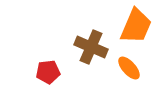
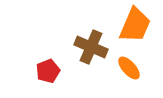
orange trapezoid: moved 1 px left, 1 px up
red pentagon: moved 1 px up; rotated 15 degrees counterclockwise
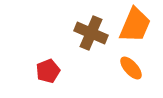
brown cross: moved 14 px up
orange ellipse: moved 2 px right
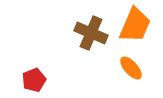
red pentagon: moved 14 px left, 9 px down
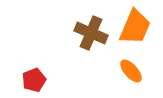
orange trapezoid: moved 2 px down
orange ellipse: moved 3 px down
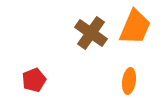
brown cross: rotated 12 degrees clockwise
orange ellipse: moved 2 px left, 10 px down; rotated 50 degrees clockwise
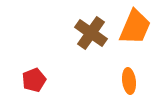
orange ellipse: rotated 15 degrees counterclockwise
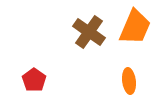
brown cross: moved 2 px left, 1 px up
red pentagon: rotated 15 degrees counterclockwise
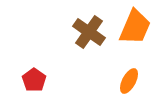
orange ellipse: rotated 35 degrees clockwise
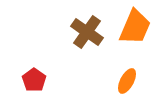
brown cross: moved 2 px left
orange ellipse: moved 2 px left
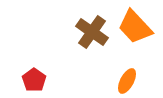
orange trapezoid: rotated 114 degrees clockwise
brown cross: moved 5 px right
